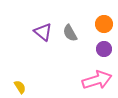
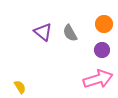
purple circle: moved 2 px left, 1 px down
pink arrow: moved 1 px right, 1 px up
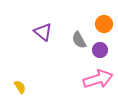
gray semicircle: moved 9 px right, 7 px down
purple circle: moved 2 px left
